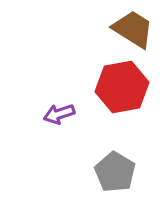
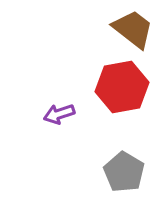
brown trapezoid: rotated 6 degrees clockwise
gray pentagon: moved 9 px right
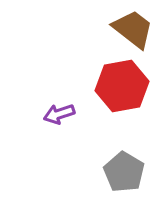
red hexagon: moved 1 px up
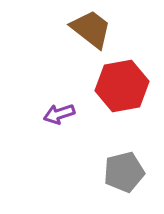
brown trapezoid: moved 42 px left
gray pentagon: rotated 27 degrees clockwise
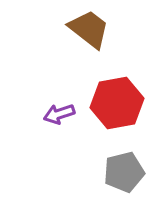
brown trapezoid: moved 2 px left
red hexagon: moved 5 px left, 17 px down
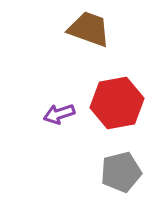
brown trapezoid: rotated 18 degrees counterclockwise
gray pentagon: moved 3 px left
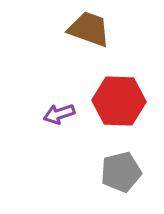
red hexagon: moved 2 px right, 2 px up; rotated 12 degrees clockwise
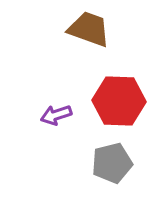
purple arrow: moved 3 px left, 1 px down
gray pentagon: moved 9 px left, 9 px up
